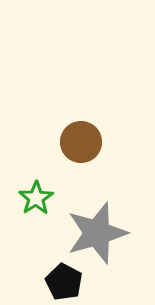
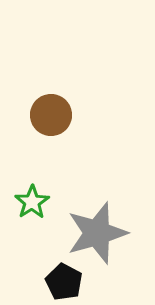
brown circle: moved 30 px left, 27 px up
green star: moved 4 px left, 4 px down
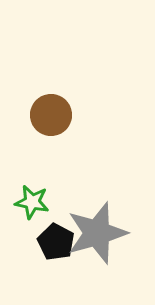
green star: rotated 28 degrees counterclockwise
black pentagon: moved 8 px left, 40 px up
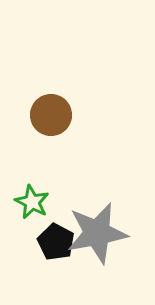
green star: rotated 16 degrees clockwise
gray star: rotated 6 degrees clockwise
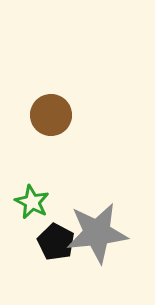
gray star: rotated 4 degrees clockwise
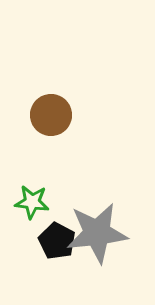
green star: rotated 20 degrees counterclockwise
black pentagon: moved 1 px right, 1 px up
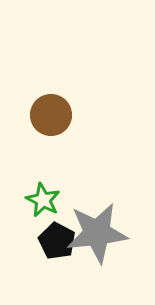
green star: moved 11 px right, 2 px up; rotated 20 degrees clockwise
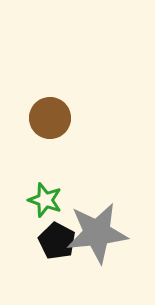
brown circle: moved 1 px left, 3 px down
green star: moved 2 px right; rotated 8 degrees counterclockwise
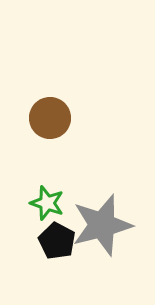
green star: moved 2 px right, 3 px down
gray star: moved 5 px right, 8 px up; rotated 8 degrees counterclockwise
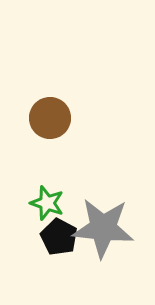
gray star: moved 1 px right, 3 px down; rotated 20 degrees clockwise
black pentagon: moved 2 px right, 4 px up
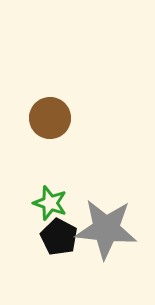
green star: moved 3 px right
gray star: moved 3 px right, 1 px down
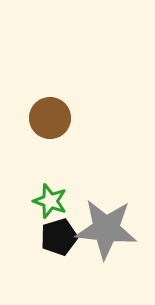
green star: moved 2 px up
black pentagon: rotated 27 degrees clockwise
